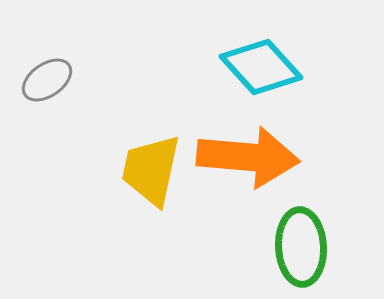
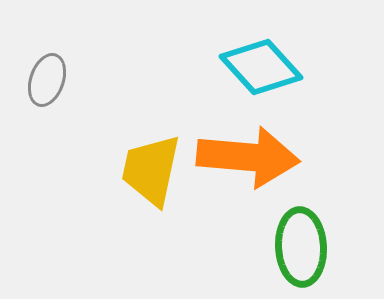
gray ellipse: rotated 36 degrees counterclockwise
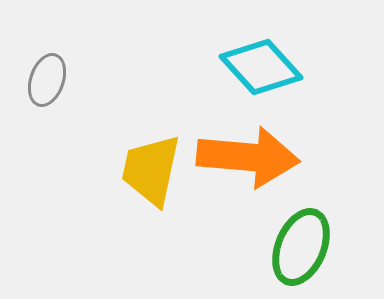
green ellipse: rotated 26 degrees clockwise
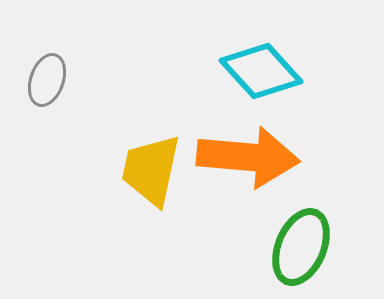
cyan diamond: moved 4 px down
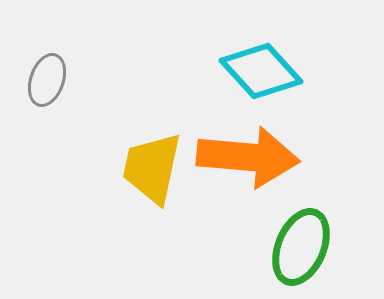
yellow trapezoid: moved 1 px right, 2 px up
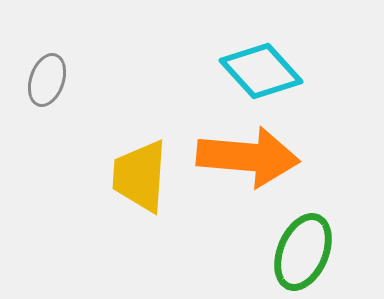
yellow trapezoid: moved 12 px left, 8 px down; rotated 8 degrees counterclockwise
green ellipse: moved 2 px right, 5 px down
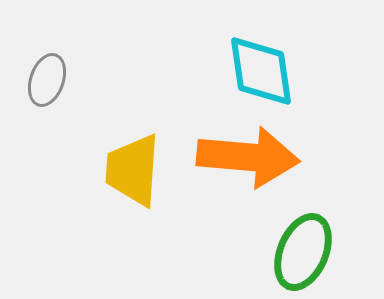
cyan diamond: rotated 34 degrees clockwise
yellow trapezoid: moved 7 px left, 6 px up
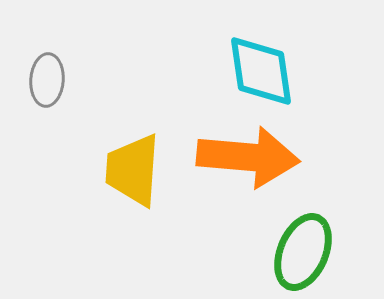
gray ellipse: rotated 15 degrees counterclockwise
